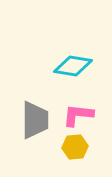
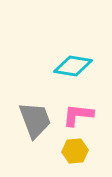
gray trapezoid: rotated 21 degrees counterclockwise
yellow hexagon: moved 4 px down
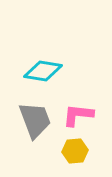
cyan diamond: moved 30 px left, 5 px down
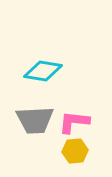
pink L-shape: moved 4 px left, 7 px down
gray trapezoid: rotated 108 degrees clockwise
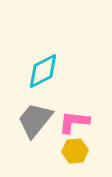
cyan diamond: rotated 36 degrees counterclockwise
gray trapezoid: rotated 132 degrees clockwise
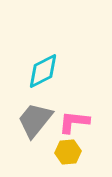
yellow hexagon: moved 7 px left, 1 px down
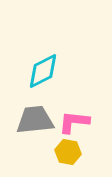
gray trapezoid: rotated 45 degrees clockwise
yellow hexagon: rotated 15 degrees clockwise
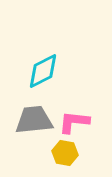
gray trapezoid: moved 1 px left
yellow hexagon: moved 3 px left, 1 px down
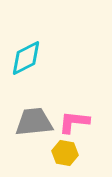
cyan diamond: moved 17 px left, 13 px up
gray trapezoid: moved 2 px down
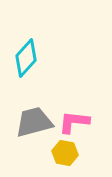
cyan diamond: rotated 21 degrees counterclockwise
gray trapezoid: rotated 9 degrees counterclockwise
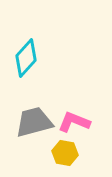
pink L-shape: rotated 16 degrees clockwise
